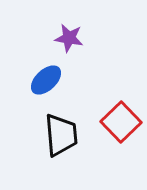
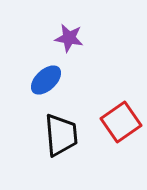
red square: rotated 9 degrees clockwise
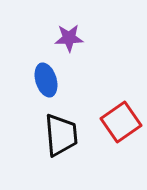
purple star: rotated 12 degrees counterclockwise
blue ellipse: rotated 64 degrees counterclockwise
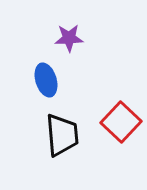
red square: rotated 12 degrees counterclockwise
black trapezoid: moved 1 px right
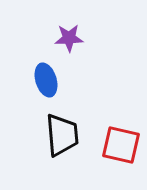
red square: moved 23 px down; rotated 30 degrees counterclockwise
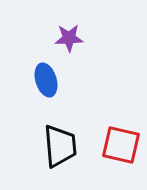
black trapezoid: moved 2 px left, 11 px down
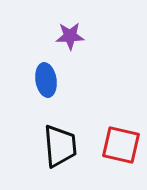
purple star: moved 1 px right, 2 px up
blue ellipse: rotated 8 degrees clockwise
